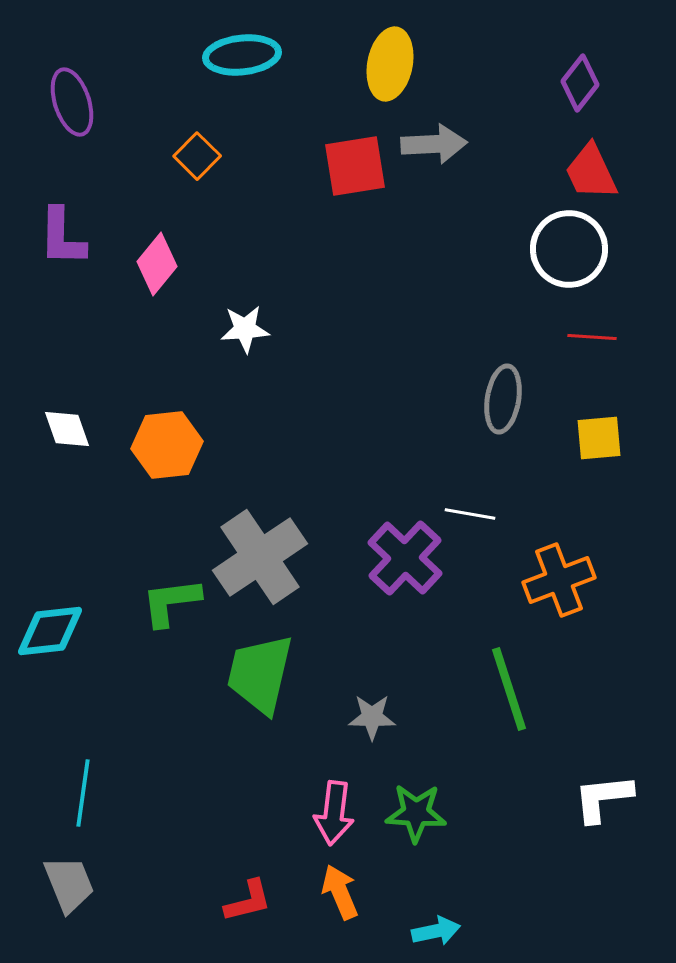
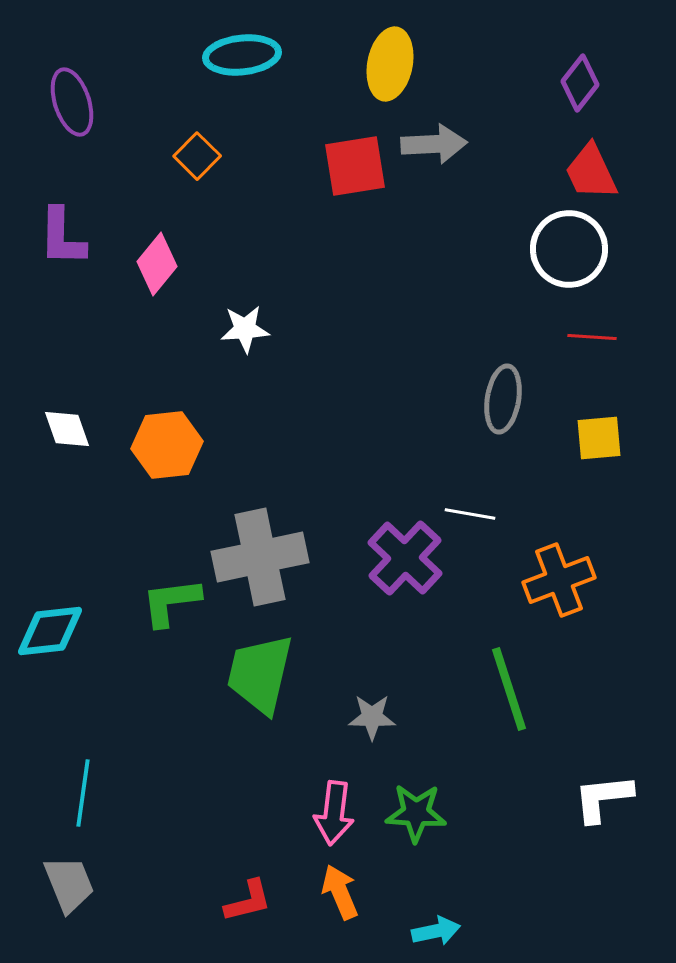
gray cross: rotated 22 degrees clockwise
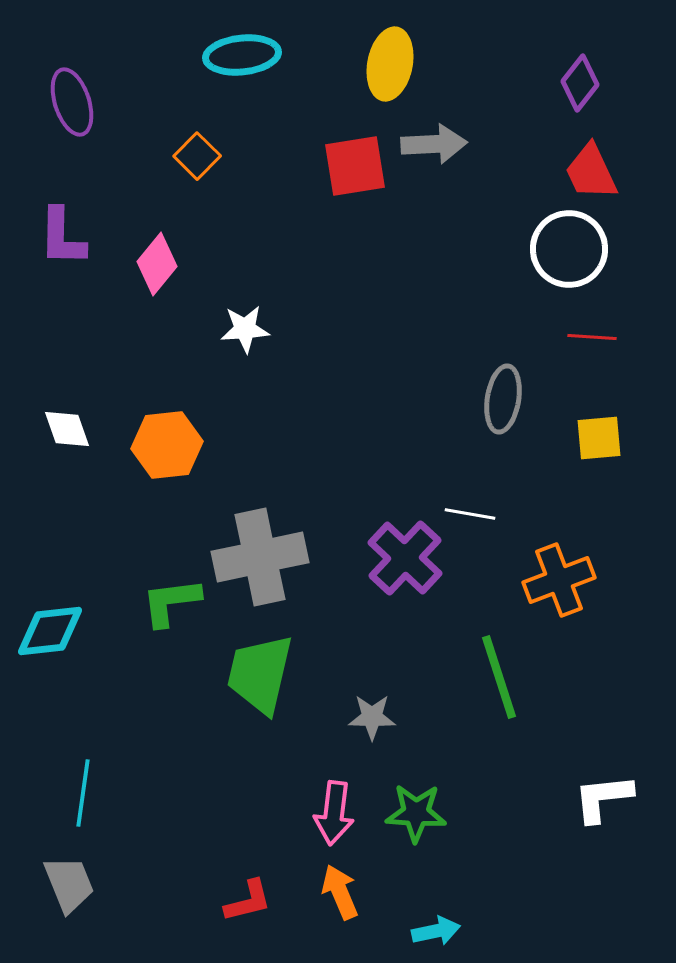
green line: moved 10 px left, 12 px up
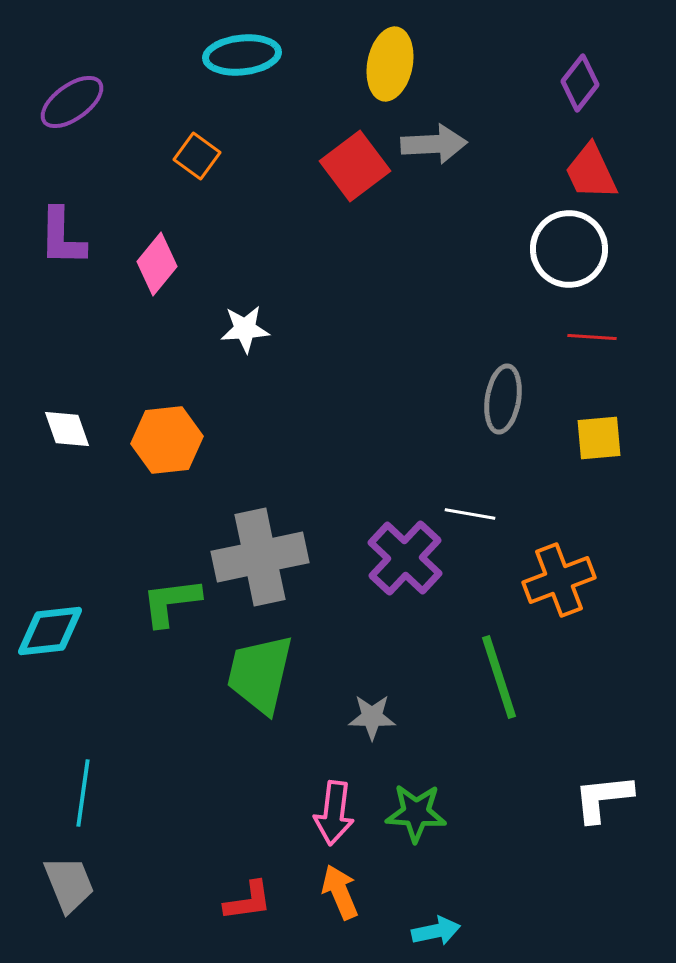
purple ellipse: rotated 72 degrees clockwise
orange square: rotated 9 degrees counterclockwise
red square: rotated 28 degrees counterclockwise
orange hexagon: moved 5 px up
red L-shape: rotated 6 degrees clockwise
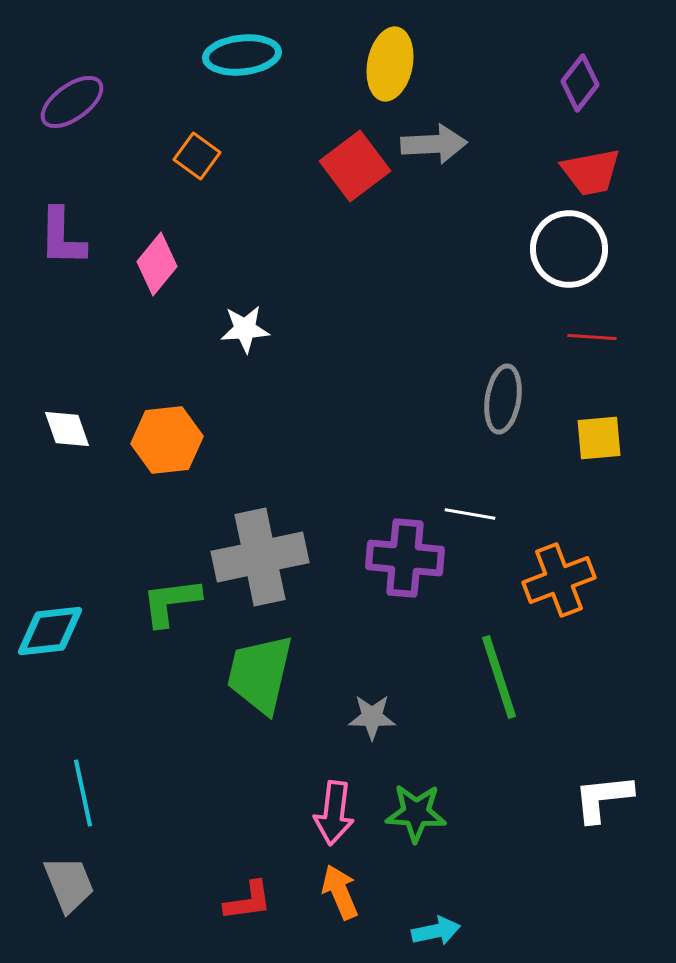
red trapezoid: rotated 76 degrees counterclockwise
purple cross: rotated 38 degrees counterclockwise
cyan line: rotated 20 degrees counterclockwise
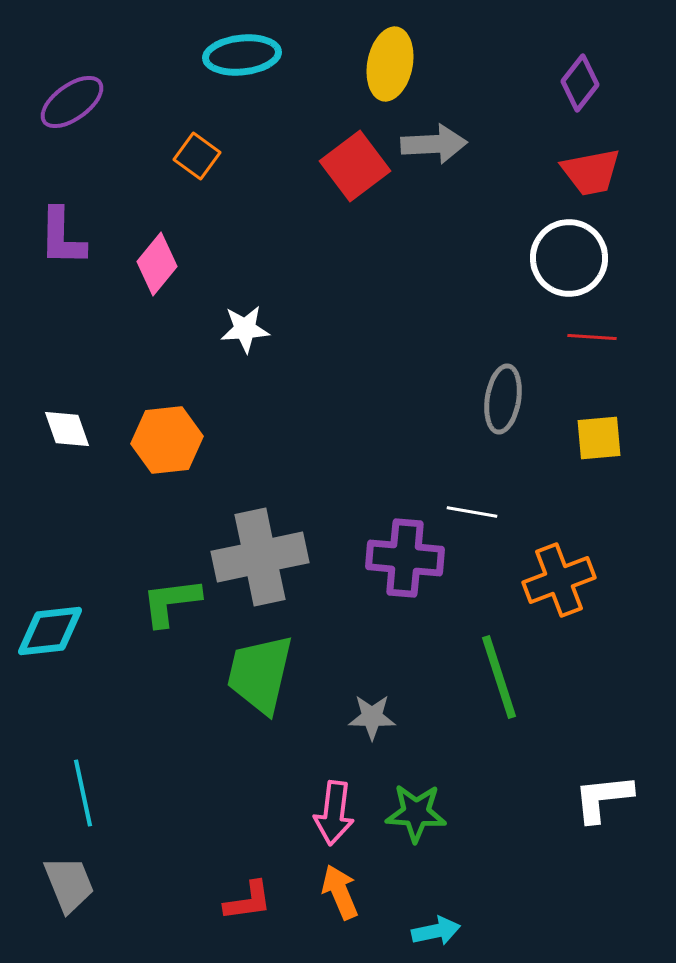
white circle: moved 9 px down
white line: moved 2 px right, 2 px up
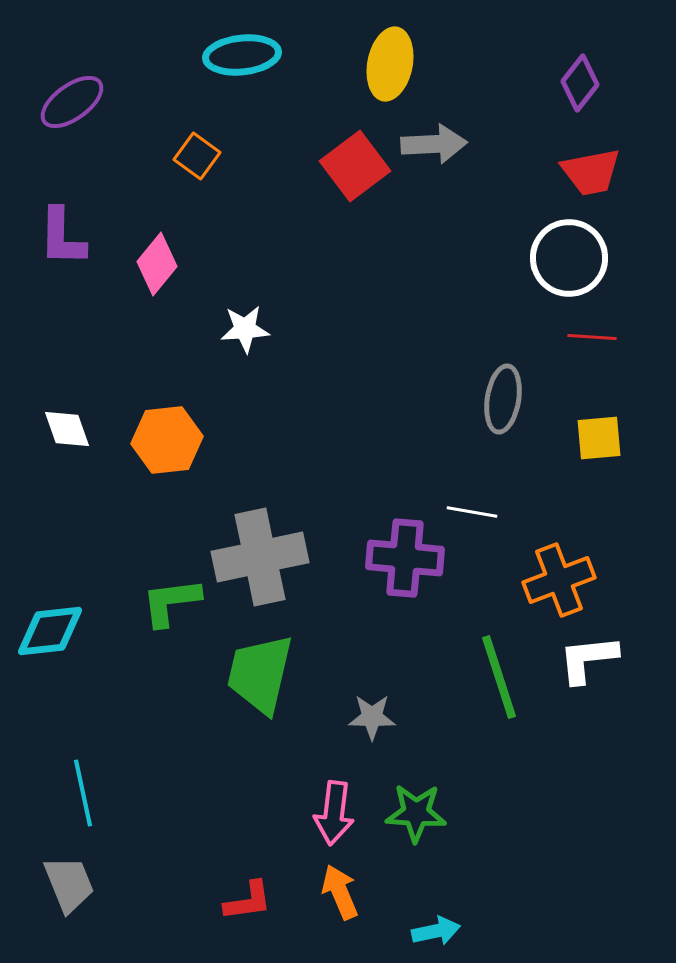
white L-shape: moved 15 px left, 139 px up
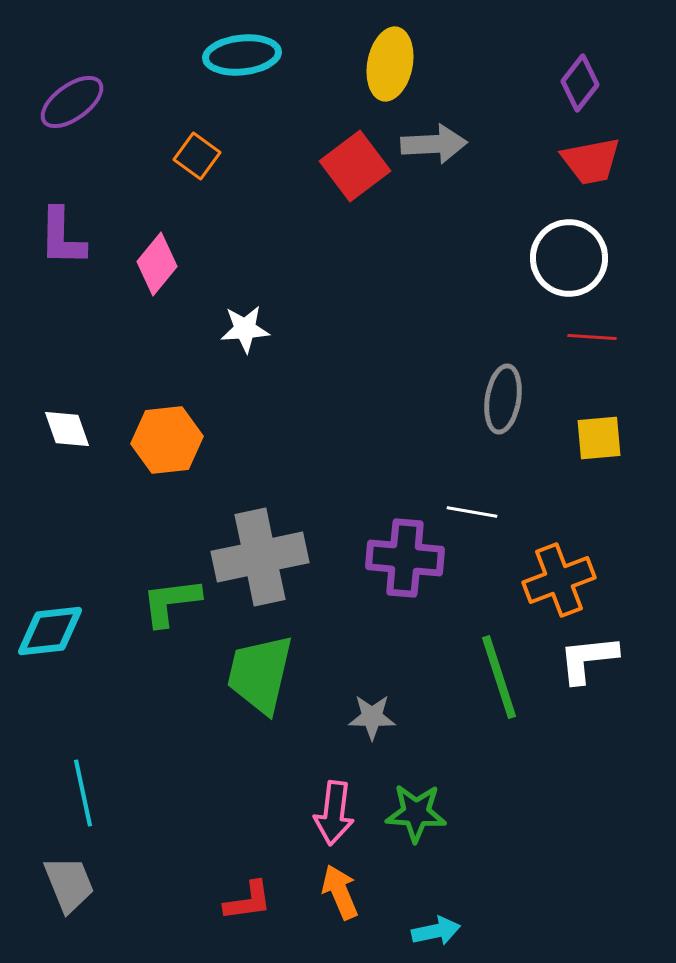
red trapezoid: moved 11 px up
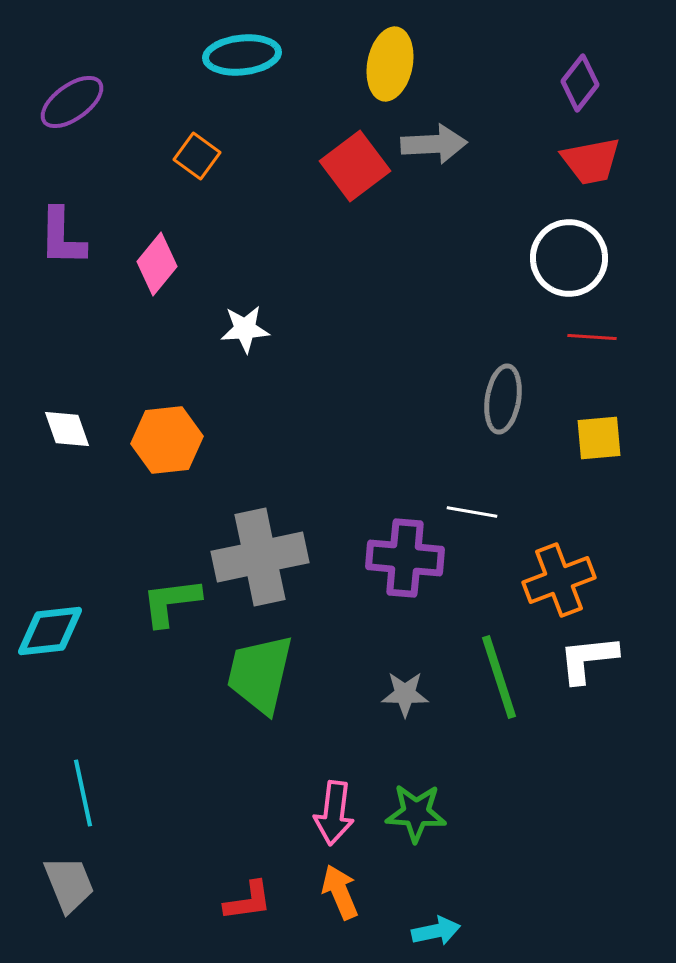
gray star: moved 33 px right, 23 px up
